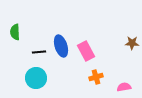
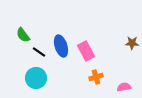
green semicircle: moved 8 px right, 3 px down; rotated 35 degrees counterclockwise
black line: rotated 40 degrees clockwise
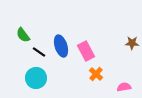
orange cross: moved 3 px up; rotated 32 degrees counterclockwise
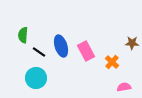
green semicircle: rotated 42 degrees clockwise
orange cross: moved 16 px right, 12 px up
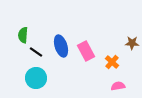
black line: moved 3 px left
pink semicircle: moved 6 px left, 1 px up
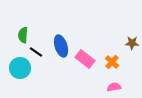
pink rectangle: moved 1 px left, 8 px down; rotated 24 degrees counterclockwise
cyan circle: moved 16 px left, 10 px up
pink semicircle: moved 4 px left, 1 px down
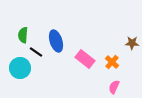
blue ellipse: moved 5 px left, 5 px up
pink semicircle: rotated 56 degrees counterclockwise
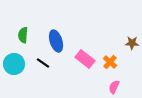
black line: moved 7 px right, 11 px down
orange cross: moved 2 px left
cyan circle: moved 6 px left, 4 px up
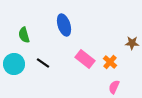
green semicircle: moved 1 px right; rotated 21 degrees counterclockwise
blue ellipse: moved 8 px right, 16 px up
